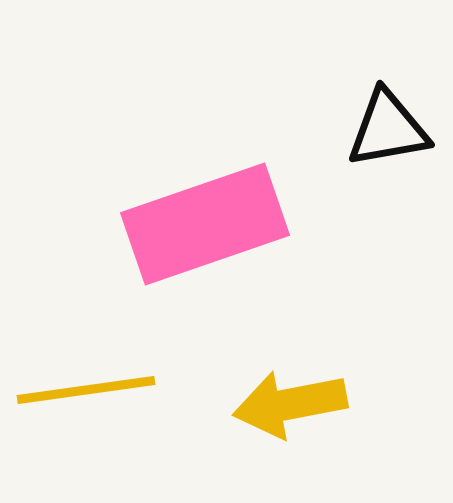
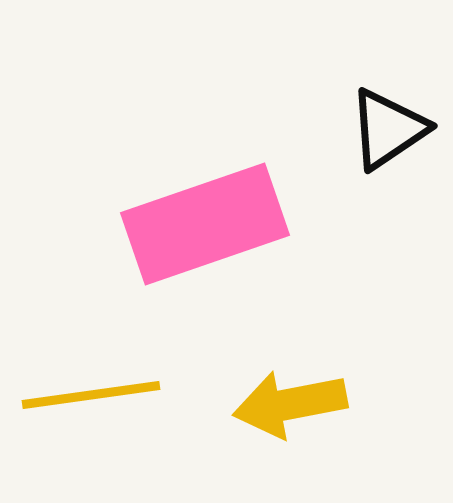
black triangle: rotated 24 degrees counterclockwise
yellow line: moved 5 px right, 5 px down
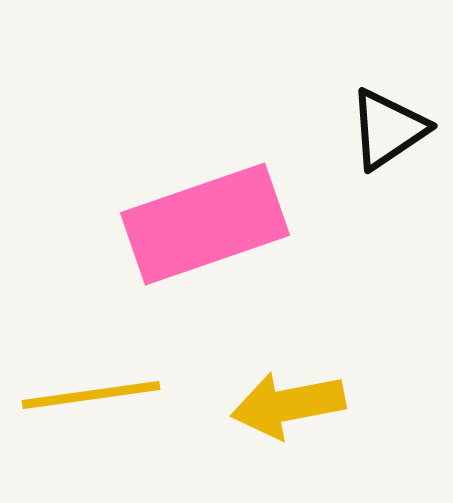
yellow arrow: moved 2 px left, 1 px down
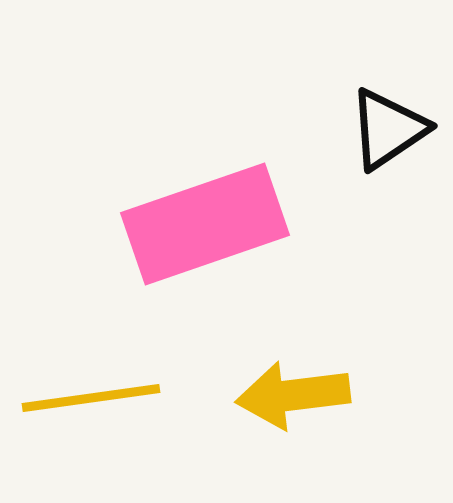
yellow line: moved 3 px down
yellow arrow: moved 5 px right, 10 px up; rotated 4 degrees clockwise
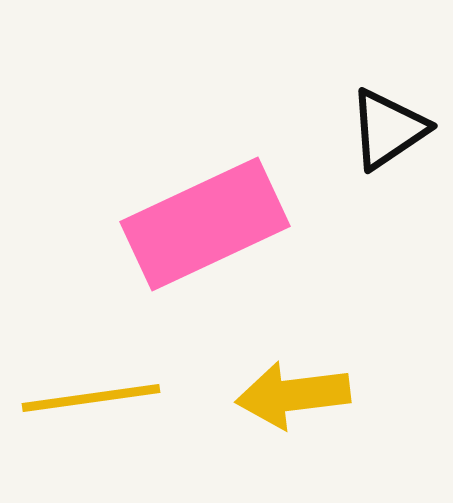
pink rectangle: rotated 6 degrees counterclockwise
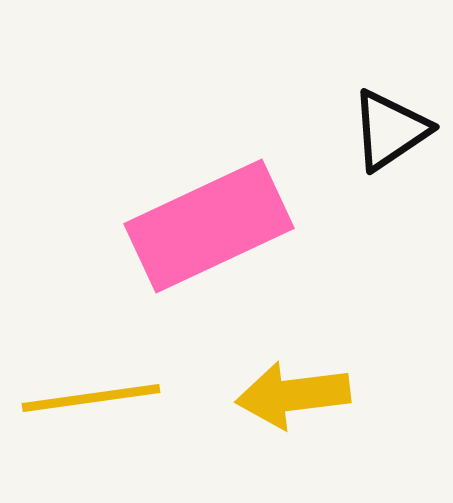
black triangle: moved 2 px right, 1 px down
pink rectangle: moved 4 px right, 2 px down
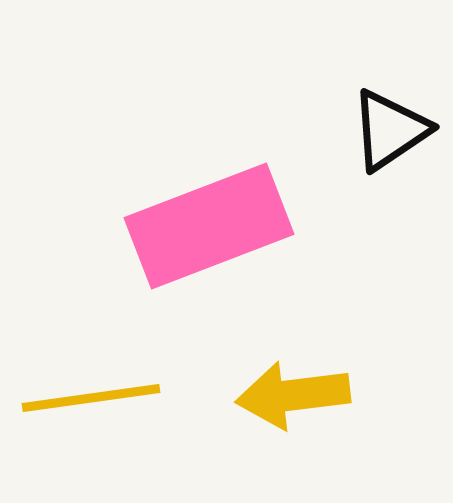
pink rectangle: rotated 4 degrees clockwise
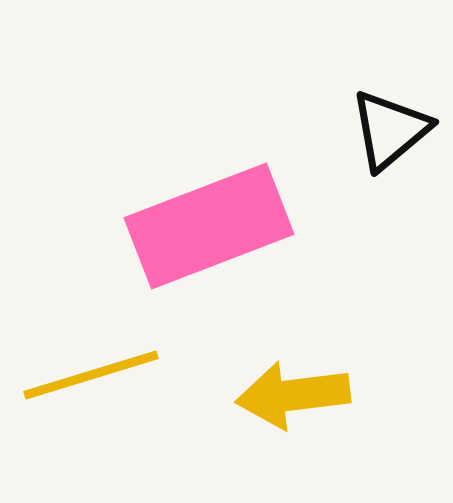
black triangle: rotated 6 degrees counterclockwise
yellow line: moved 23 px up; rotated 9 degrees counterclockwise
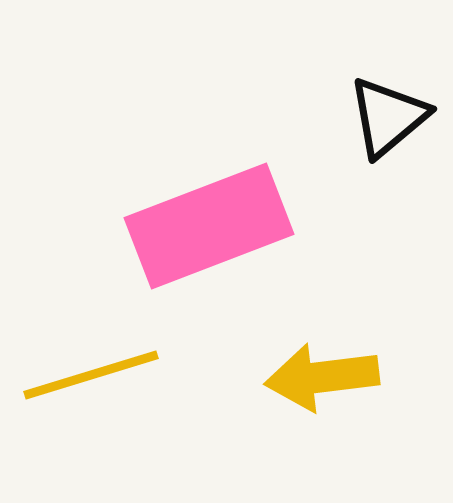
black triangle: moved 2 px left, 13 px up
yellow arrow: moved 29 px right, 18 px up
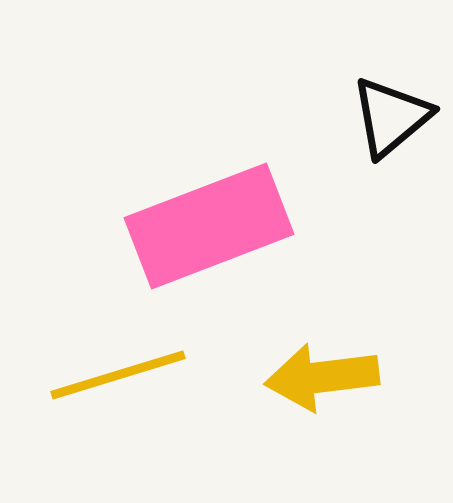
black triangle: moved 3 px right
yellow line: moved 27 px right
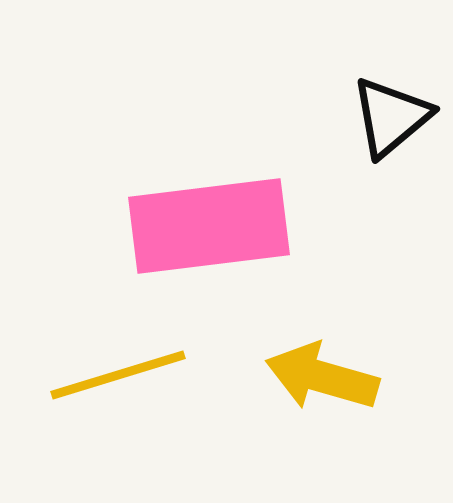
pink rectangle: rotated 14 degrees clockwise
yellow arrow: rotated 23 degrees clockwise
